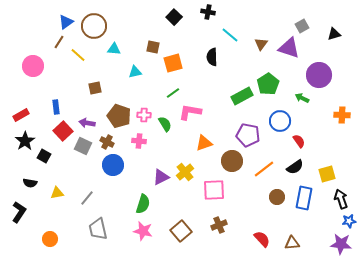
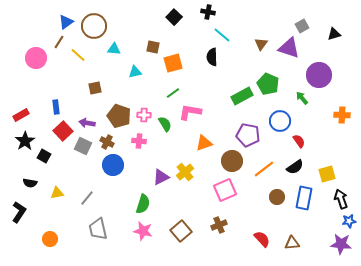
cyan line at (230, 35): moved 8 px left
pink circle at (33, 66): moved 3 px right, 8 px up
green pentagon at (268, 84): rotated 15 degrees counterclockwise
green arrow at (302, 98): rotated 24 degrees clockwise
pink square at (214, 190): moved 11 px right; rotated 20 degrees counterclockwise
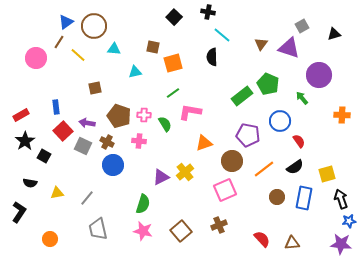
green rectangle at (242, 96): rotated 10 degrees counterclockwise
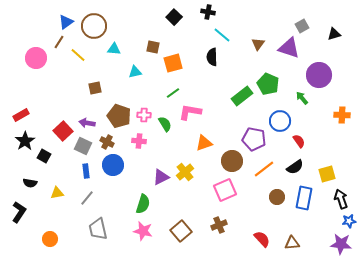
brown triangle at (261, 44): moved 3 px left
blue rectangle at (56, 107): moved 30 px right, 64 px down
purple pentagon at (248, 135): moved 6 px right, 4 px down
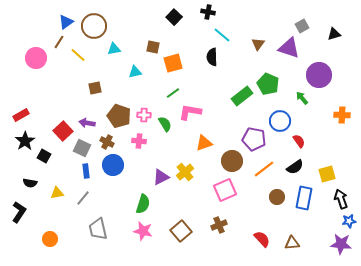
cyan triangle at (114, 49): rotated 16 degrees counterclockwise
gray square at (83, 146): moved 1 px left, 2 px down
gray line at (87, 198): moved 4 px left
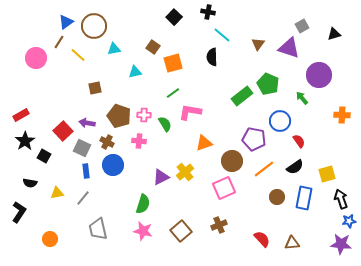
brown square at (153, 47): rotated 24 degrees clockwise
pink square at (225, 190): moved 1 px left, 2 px up
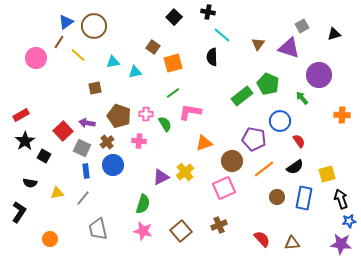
cyan triangle at (114, 49): moved 1 px left, 13 px down
pink cross at (144, 115): moved 2 px right, 1 px up
brown cross at (107, 142): rotated 24 degrees clockwise
